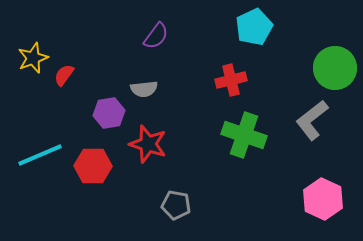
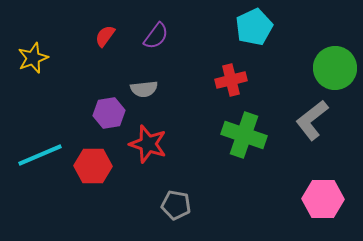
red semicircle: moved 41 px right, 39 px up
pink hexagon: rotated 24 degrees counterclockwise
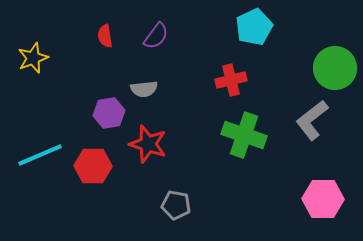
red semicircle: rotated 45 degrees counterclockwise
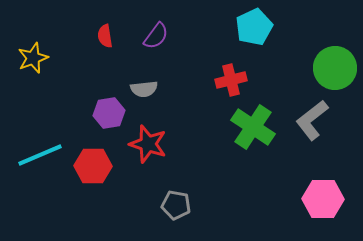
green cross: moved 9 px right, 8 px up; rotated 15 degrees clockwise
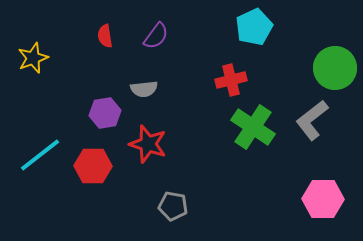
purple hexagon: moved 4 px left
cyan line: rotated 15 degrees counterclockwise
gray pentagon: moved 3 px left, 1 px down
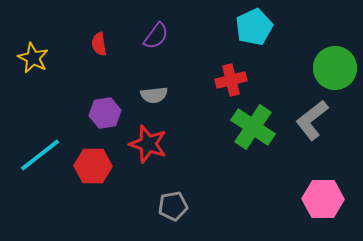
red semicircle: moved 6 px left, 8 px down
yellow star: rotated 24 degrees counterclockwise
gray semicircle: moved 10 px right, 6 px down
gray pentagon: rotated 20 degrees counterclockwise
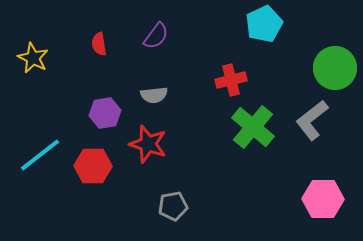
cyan pentagon: moved 10 px right, 3 px up
green cross: rotated 6 degrees clockwise
